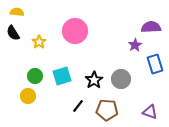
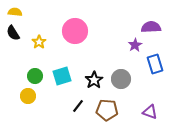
yellow semicircle: moved 2 px left
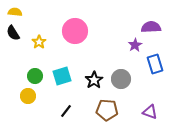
black line: moved 12 px left, 5 px down
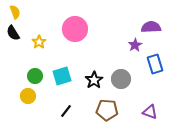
yellow semicircle: rotated 64 degrees clockwise
pink circle: moved 2 px up
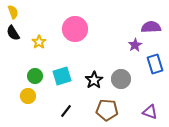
yellow semicircle: moved 2 px left
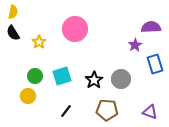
yellow semicircle: rotated 32 degrees clockwise
